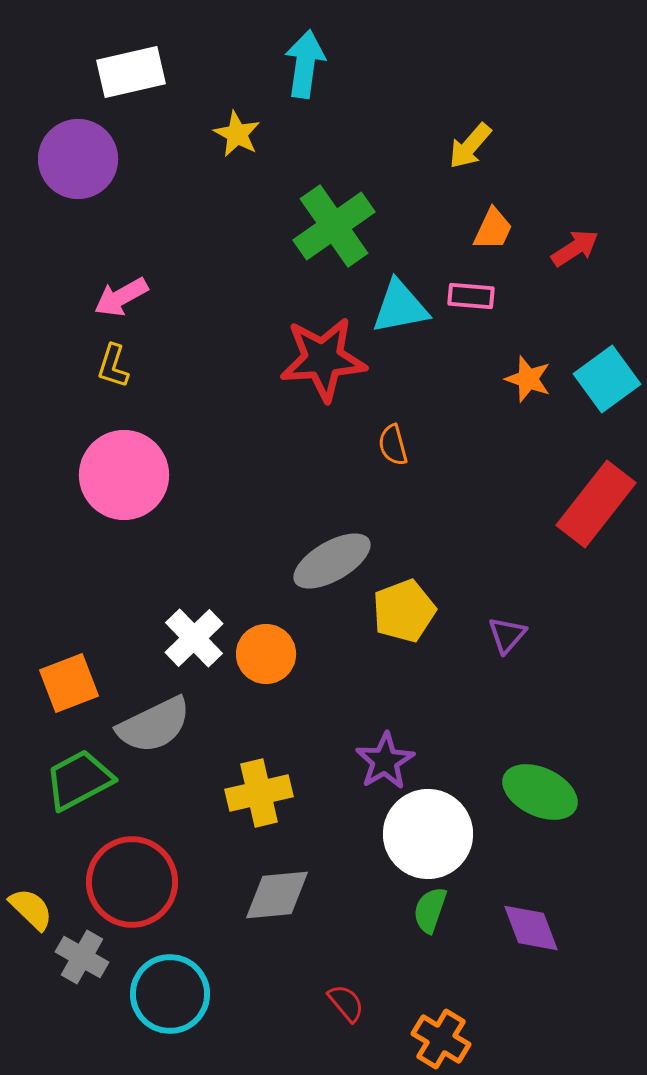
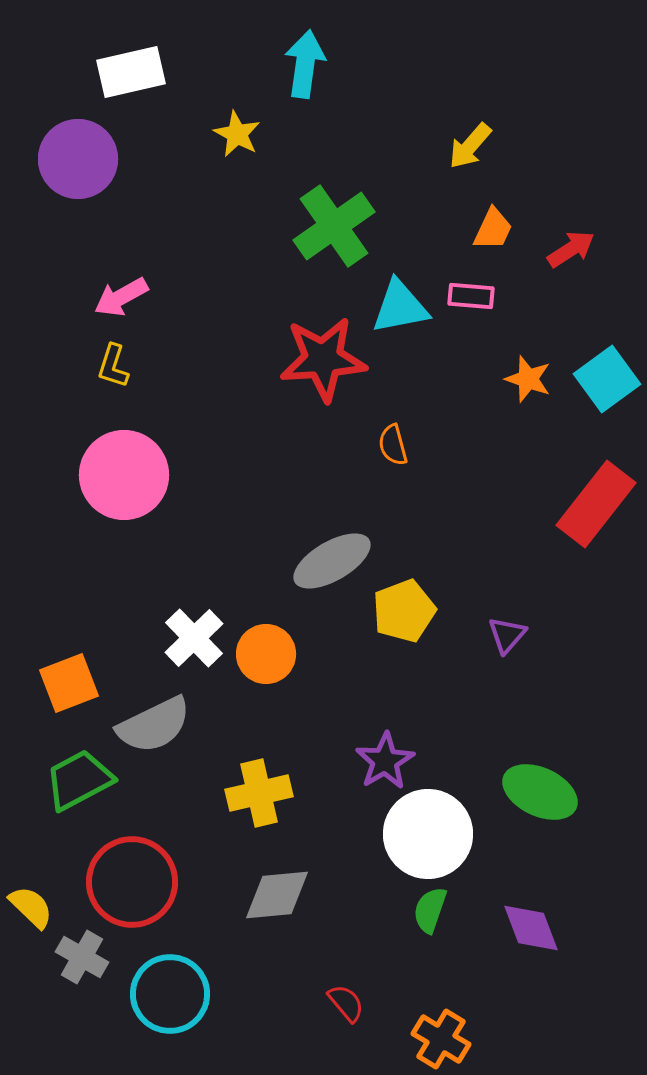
red arrow: moved 4 px left, 1 px down
yellow semicircle: moved 2 px up
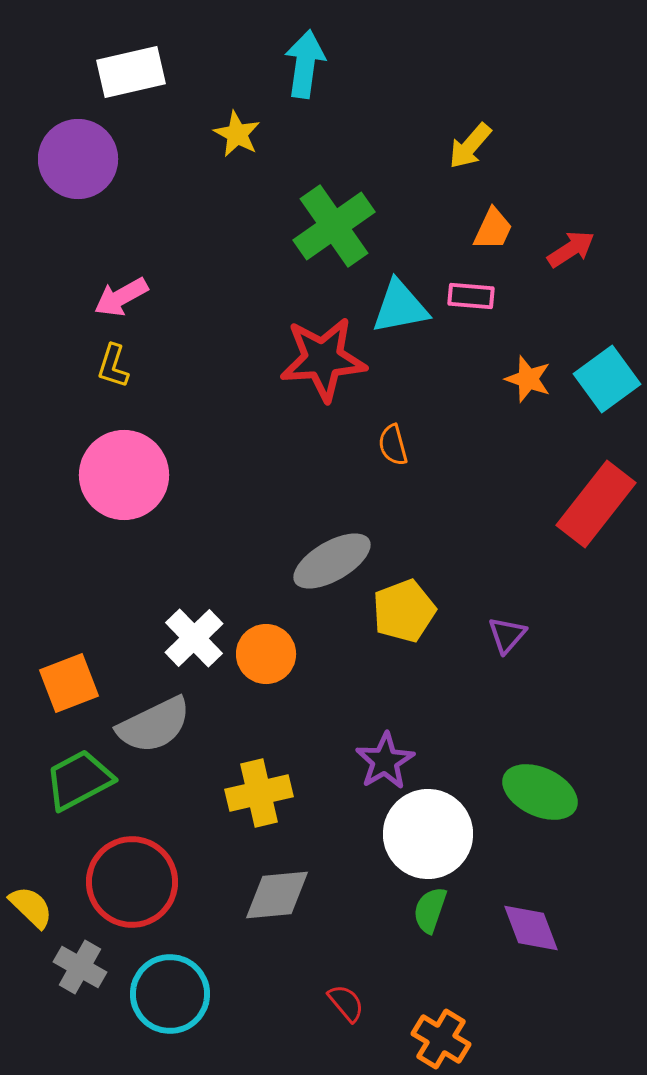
gray cross: moved 2 px left, 10 px down
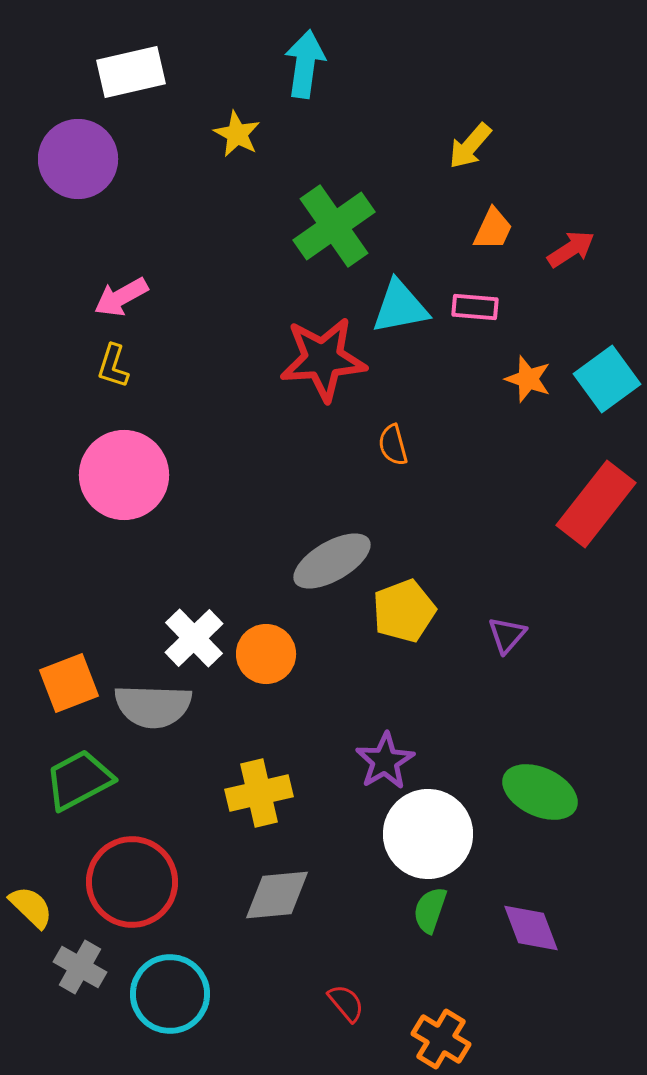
pink rectangle: moved 4 px right, 11 px down
gray semicircle: moved 1 px left, 19 px up; rotated 28 degrees clockwise
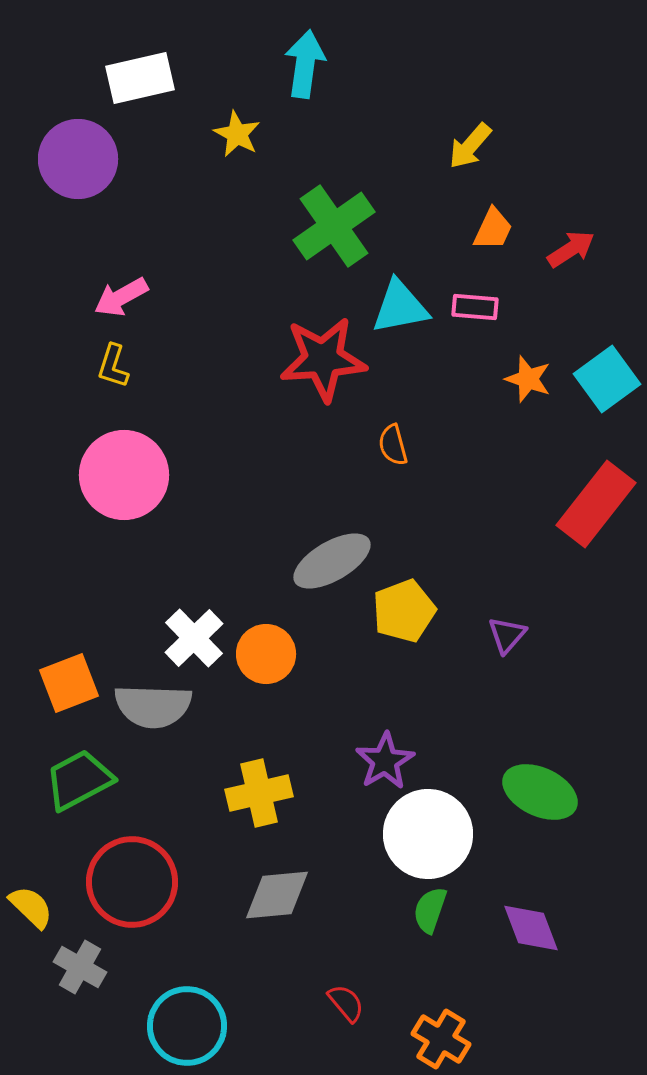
white rectangle: moved 9 px right, 6 px down
cyan circle: moved 17 px right, 32 px down
